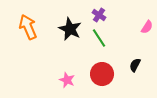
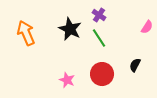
orange arrow: moved 2 px left, 6 px down
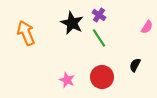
black star: moved 2 px right, 6 px up
red circle: moved 3 px down
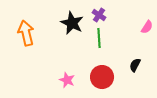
orange arrow: rotated 10 degrees clockwise
green line: rotated 30 degrees clockwise
